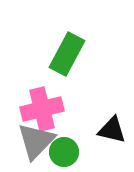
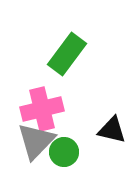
green rectangle: rotated 9 degrees clockwise
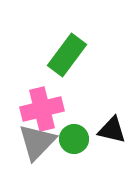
green rectangle: moved 1 px down
gray triangle: moved 1 px right, 1 px down
green circle: moved 10 px right, 13 px up
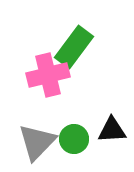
green rectangle: moved 7 px right, 8 px up
pink cross: moved 6 px right, 34 px up
black triangle: rotated 16 degrees counterclockwise
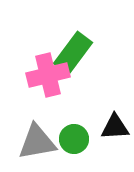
green rectangle: moved 1 px left, 6 px down
black triangle: moved 3 px right, 3 px up
gray triangle: rotated 36 degrees clockwise
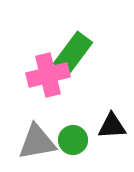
black triangle: moved 3 px left, 1 px up
green circle: moved 1 px left, 1 px down
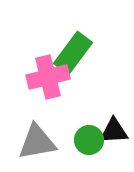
pink cross: moved 2 px down
black triangle: moved 2 px right, 5 px down
green circle: moved 16 px right
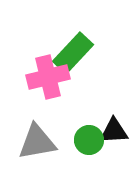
green rectangle: rotated 6 degrees clockwise
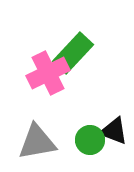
pink cross: moved 4 px up; rotated 12 degrees counterclockwise
black triangle: rotated 24 degrees clockwise
green circle: moved 1 px right
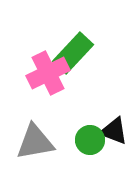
gray triangle: moved 2 px left
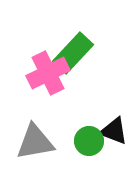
green circle: moved 1 px left, 1 px down
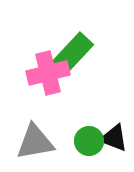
pink cross: rotated 12 degrees clockwise
black triangle: moved 7 px down
